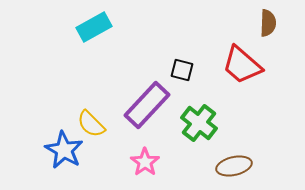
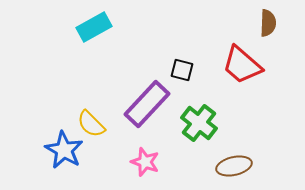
purple rectangle: moved 1 px up
pink star: rotated 16 degrees counterclockwise
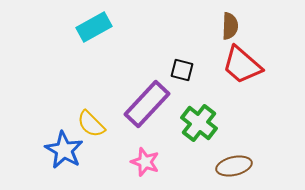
brown semicircle: moved 38 px left, 3 px down
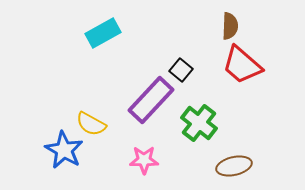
cyan rectangle: moved 9 px right, 6 px down
black square: moved 1 px left; rotated 25 degrees clockwise
purple rectangle: moved 4 px right, 4 px up
yellow semicircle: rotated 16 degrees counterclockwise
pink star: moved 1 px left, 2 px up; rotated 20 degrees counterclockwise
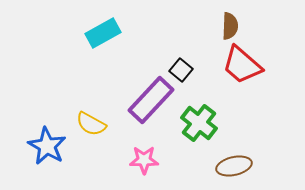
blue star: moved 17 px left, 4 px up
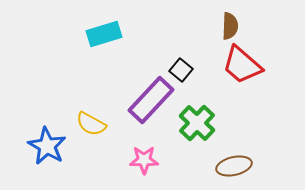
cyan rectangle: moved 1 px right, 1 px down; rotated 12 degrees clockwise
green cross: moved 2 px left; rotated 6 degrees clockwise
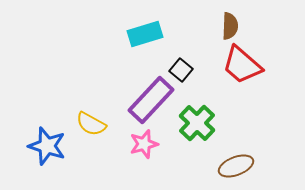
cyan rectangle: moved 41 px right
blue star: rotated 12 degrees counterclockwise
pink star: moved 16 px up; rotated 16 degrees counterclockwise
brown ellipse: moved 2 px right; rotated 8 degrees counterclockwise
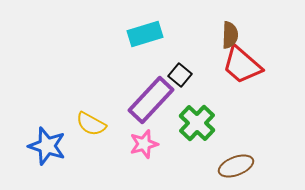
brown semicircle: moved 9 px down
black square: moved 1 px left, 5 px down
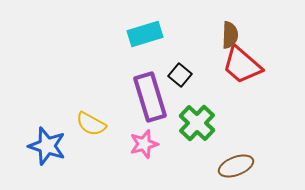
purple rectangle: moved 1 px left, 3 px up; rotated 60 degrees counterclockwise
